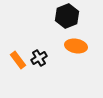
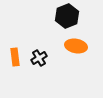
orange rectangle: moved 3 px left, 3 px up; rotated 30 degrees clockwise
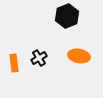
orange ellipse: moved 3 px right, 10 px down
orange rectangle: moved 1 px left, 6 px down
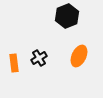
orange ellipse: rotated 75 degrees counterclockwise
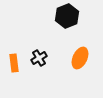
orange ellipse: moved 1 px right, 2 px down
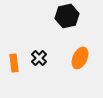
black hexagon: rotated 10 degrees clockwise
black cross: rotated 14 degrees counterclockwise
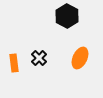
black hexagon: rotated 20 degrees counterclockwise
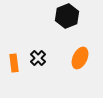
black hexagon: rotated 10 degrees clockwise
black cross: moved 1 px left
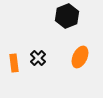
orange ellipse: moved 1 px up
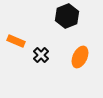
black cross: moved 3 px right, 3 px up
orange rectangle: moved 2 px right, 22 px up; rotated 60 degrees counterclockwise
